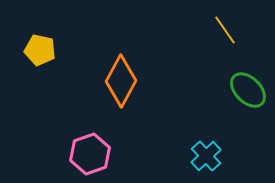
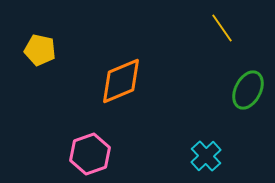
yellow line: moved 3 px left, 2 px up
orange diamond: rotated 39 degrees clockwise
green ellipse: rotated 72 degrees clockwise
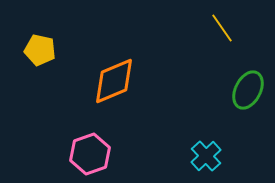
orange diamond: moved 7 px left
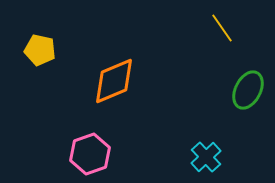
cyan cross: moved 1 px down
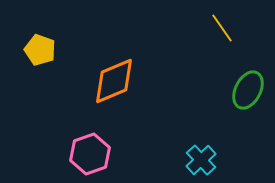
yellow pentagon: rotated 8 degrees clockwise
cyan cross: moved 5 px left, 3 px down
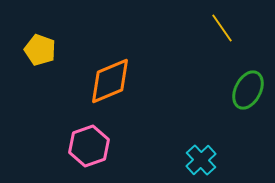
orange diamond: moved 4 px left
pink hexagon: moved 1 px left, 8 px up
